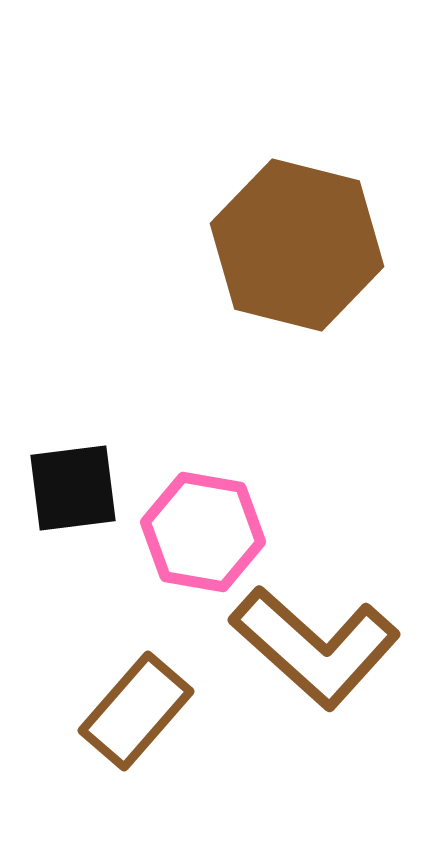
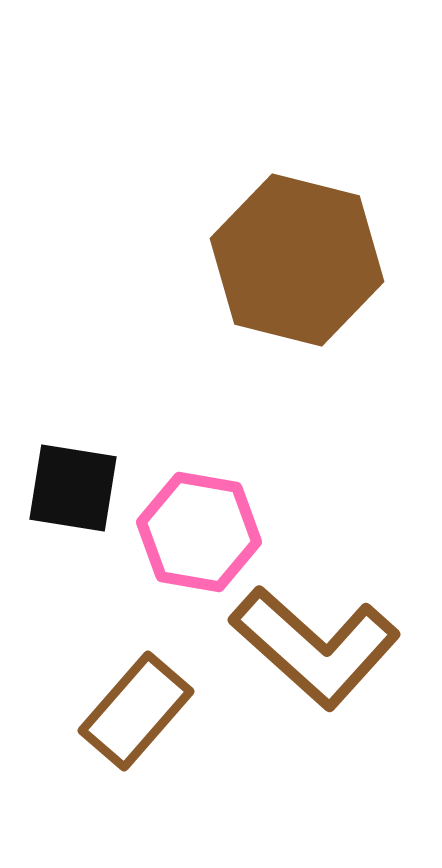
brown hexagon: moved 15 px down
black square: rotated 16 degrees clockwise
pink hexagon: moved 4 px left
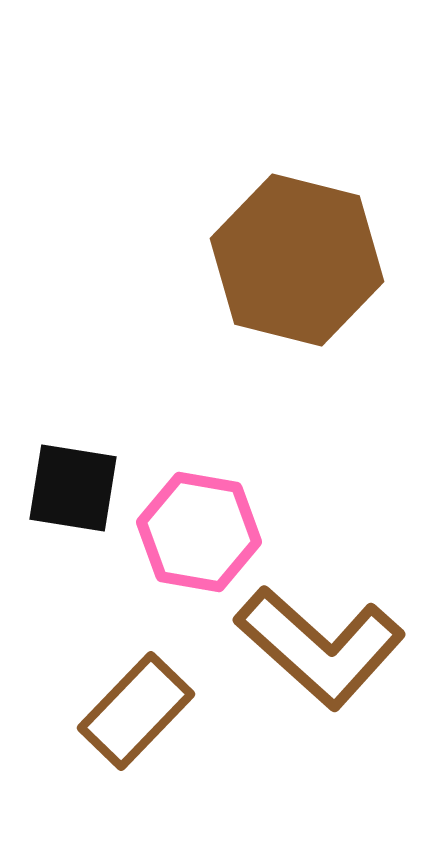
brown L-shape: moved 5 px right
brown rectangle: rotated 3 degrees clockwise
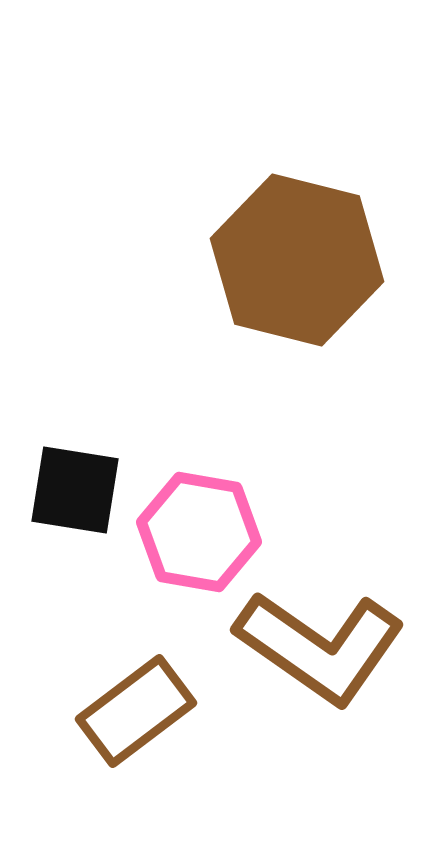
black square: moved 2 px right, 2 px down
brown L-shape: rotated 7 degrees counterclockwise
brown rectangle: rotated 9 degrees clockwise
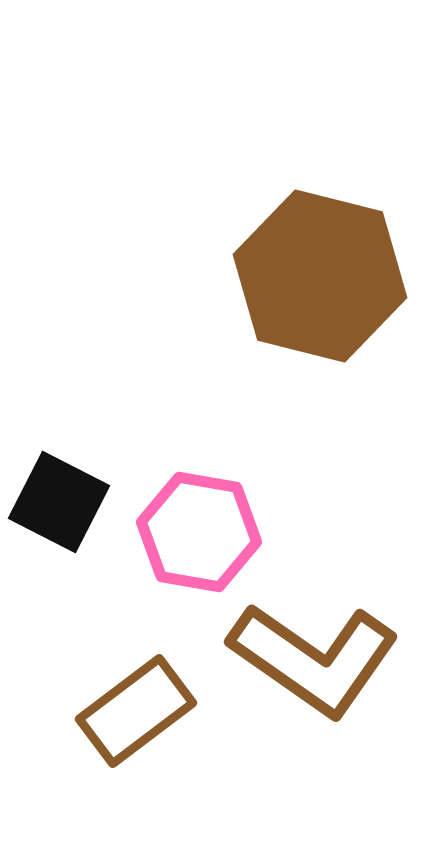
brown hexagon: moved 23 px right, 16 px down
black square: moved 16 px left, 12 px down; rotated 18 degrees clockwise
brown L-shape: moved 6 px left, 12 px down
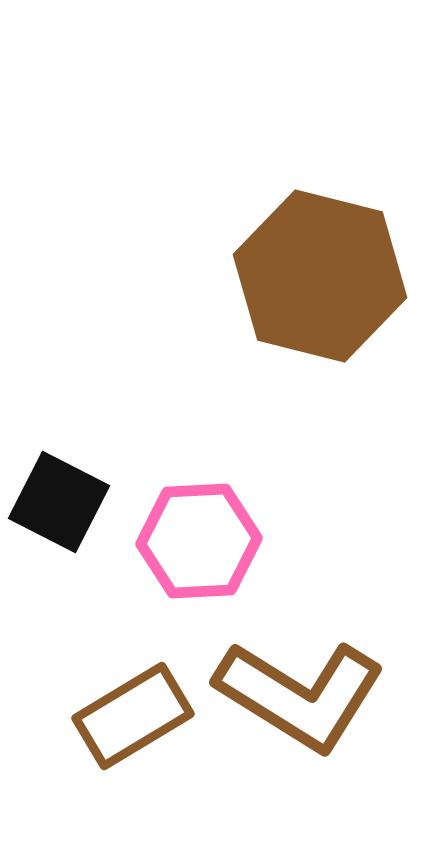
pink hexagon: moved 9 px down; rotated 13 degrees counterclockwise
brown L-shape: moved 14 px left, 36 px down; rotated 3 degrees counterclockwise
brown rectangle: moved 3 px left, 5 px down; rotated 6 degrees clockwise
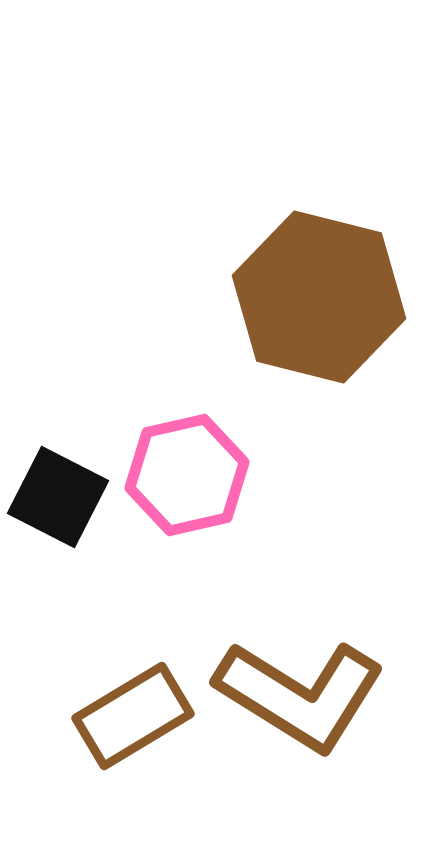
brown hexagon: moved 1 px left, 21 px down
black square: moved 1 px left, 5 px up
pink hexagon: moved 12 px left, 66 px up; rotated 10 degrees counterclockwise
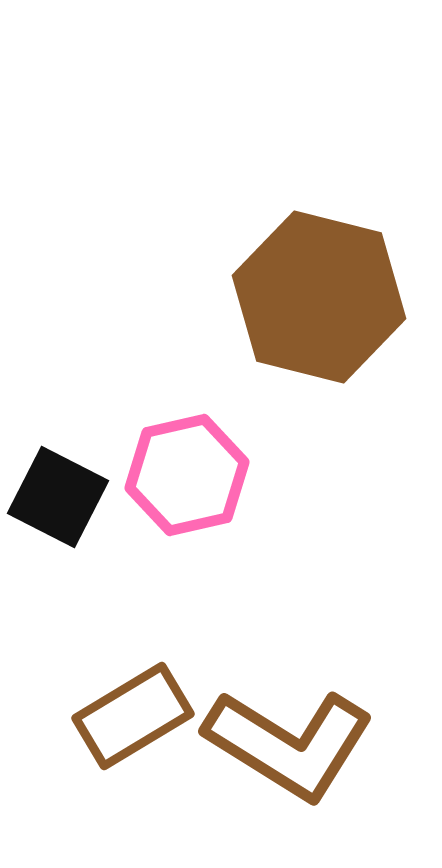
brown L-shape: moved 11 px left, 49 px down
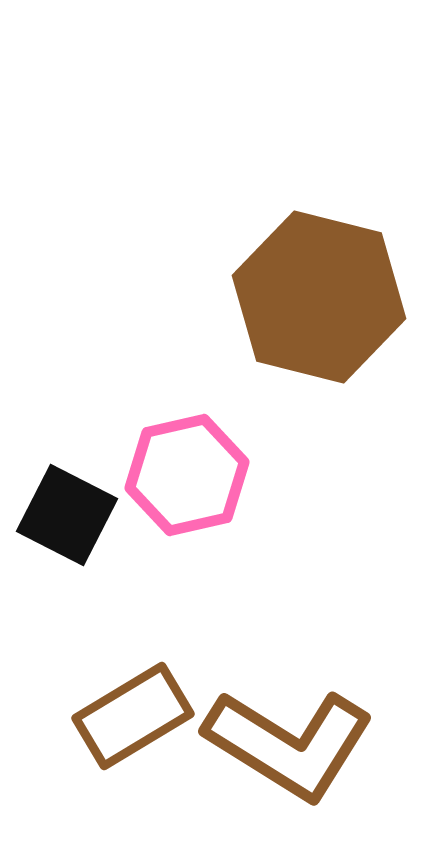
black square: moved 9 px right, 18 px down
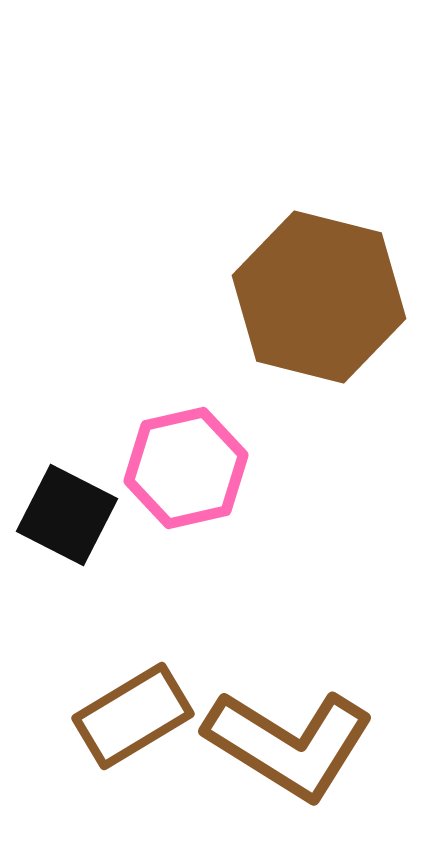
pink hexagon: moved 1 px left, 7 px up
